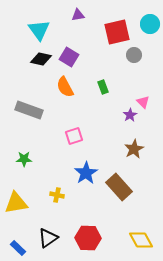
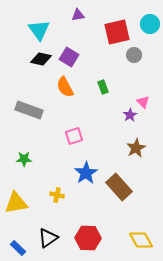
brown star: moved 2 px right, 1 px up
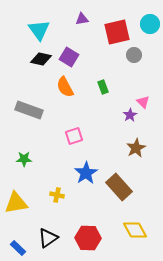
purple triangle: moved 4 px right, 4 px down
yellow diamond: moved 6 px left, 10 px up
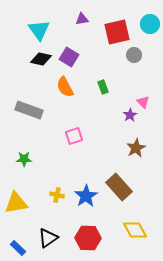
blue star: moved 23 px down
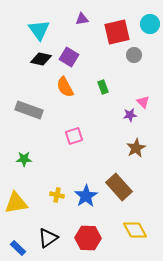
purple star: rotated 24 degrees clockwise
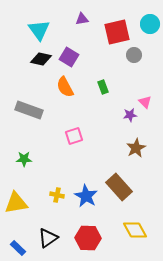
pink triangle: moved 2 px right
blue star: rotated 10 degrees counterclockwise
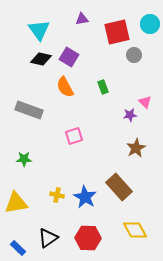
blue star: moved 1 px left, 1 px down
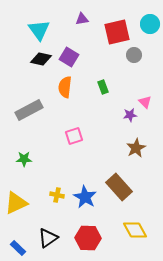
orange semicircle: rotated 35 degrees clockwise
gray rectangle: rotated 48 degrees counterclockwise
yellow triangle: rotated 15 degrees counterclockwise
